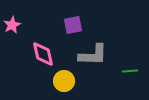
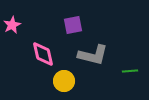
gray L-shape: rotated 12 degrees clockwise
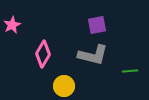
purple square: moved 24 px right
pink diamond: rotated 44 degrees clockwise
yellow circle: moved 5 px down
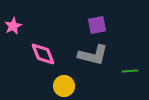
pink star: moved 1 px right, 1 px down
pink diamond: rotated 52 degrees counterclockwise
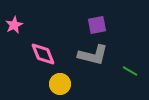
pink star: moved 1 px right, 1 px up
green line: rotated 35 degrees clockwise
yellow circle: moved 4 px left, 2 px up
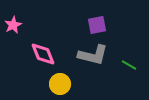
pink star: moved 1 px left
green line: moved 1 px left, 6 px up
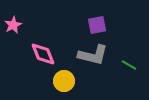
yellow circle: moved 4 px right, 3 px up
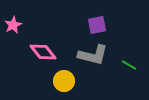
pink diamond: moved 2 px up; rotated 16 degrees counterclockwise
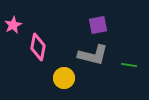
purple square: moved 1 px right
pink diamond: moved 5 px left, 5 px up; rotated 48 degrees clockwise
green line: rotated 21 degrees counterclockwise
yellow circle: moved 3 px up
